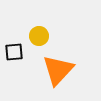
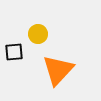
yellow circle: moved 1 px left, 2 px up
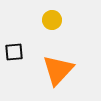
yellow circle: moved 14 px right, 14 px up
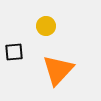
yellow circle: moved 6 px left, 6 px down
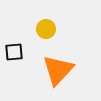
yellow circle: moved 3 px down
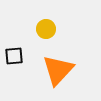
black square: moved 4 px down
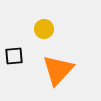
yellow circle: moved 2 px left
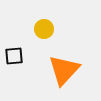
orange triangle: moved 6 px right
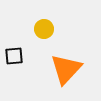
orange triangle: moved 2 px right, 1 px up
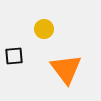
orange triangle: rotated 20 degrees counterclockwise
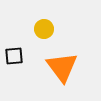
orange triangle: moved 4 px left, 2 px up
